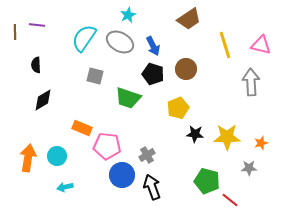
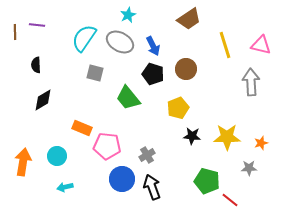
gray square: moved 3 px up
green trapezoid: rotated 32 degrees clockwise
black star: moved 3 px left, 2 px down
orange arrow: moved 5 px left, 4 px down
blue circle: moved 4 px down
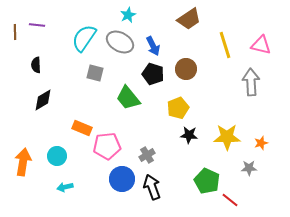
black star: moved 3 px left, 1 px up
pink pentagon: rotated 12 degrees counterclockwise
green pentagon: rotated 10 degrees clockwise
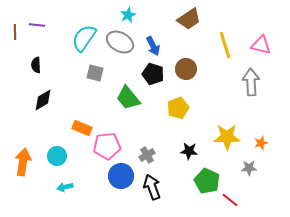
black star: moved 16 px down
blue circle: moved 1 px left, 3 px up
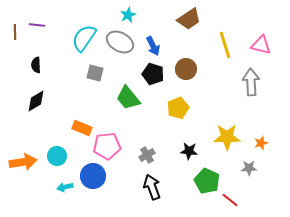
black diamond: moved 7 px left, 1 px down
orange arrow: rotated 72 degrees clockwise
blue circle: moved 28 px left
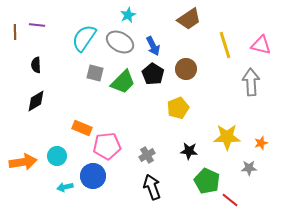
black pentagon: rotated 15 degrees clockwise
green trapezoid: moved 5 px left, 16 px up; rotated 96 degrees counterclockwise
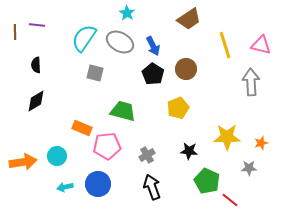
cyan star: moved 1 px left, 2 px up; rotated 14 degrees counterclockwise
green trapezoid: moved 29 px down; rotated 120 degrees counterclockwise
blue circle: moved 5 px right, 8 px down
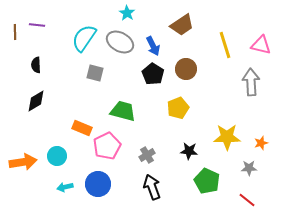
brown trapezoid: moved 7 px left, 6 px down
pink pentagon: rotated 20 degrees counterclockwise
red line: moved 17 px right
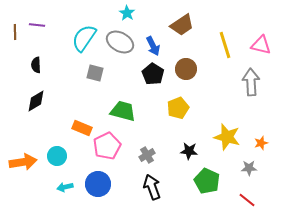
yellow star: rotated 16 degrees clockwise
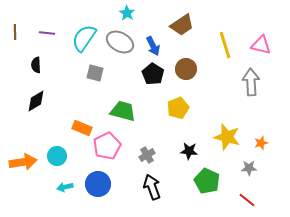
purple line: moved 10 px right, 8 px down
